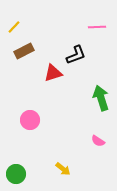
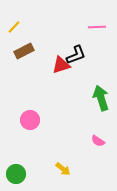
red triangle: moved 8 px right, 8 px up
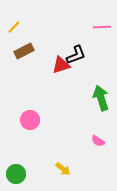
pink line: moved 5 px right
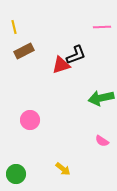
yellow line: rotated 56 degrees counterclockwise
green arrow: rotated 85 degrees counterclockwise
pink semicircle: moved 4 px right
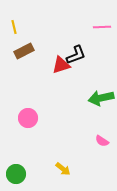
pink circle: moved 2 px left, 2 px up
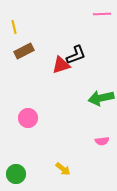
pink line: moved 13 px up
pink semicircle: rotated 40 degrees counterclockwise
